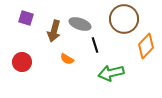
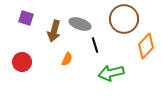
orange semicircle: rotated 96 degrees counterclockwise
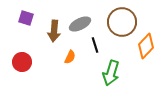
brown circle: moved 2 px left, 3 px down
gray ellipse: rotated 45 degrees counterclockwise
brown arrow: rotated 10 degrees counterclockwise
orange semicircle: moved 3 px right, 2 px up
green arrow: rotated 60 degrees counterclockwise
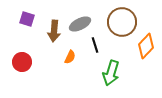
purple square: moved 1 px right, 1 px down
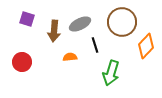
orange semicircle: rotated 120 degrees counterclockwise
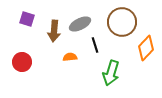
orange diamond: moved 2 px down
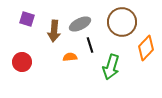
black line: moved 5 px left
green arrow: moved 6 px up
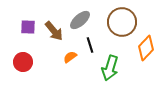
purple square: moved 1 px right, 8 px down; rotated 14 degrees counterclockwise
gray ellipse: moved 4 px up; rotated 15 degrees counterclockwise
brown arrow: rotated 45 degrees counterclockwise
orange semicircle: rotated 32 degrees counterclockwise
red circle: moved 1 px right
green arrow: moved 1 px left, 1 px down
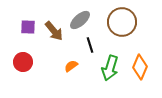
orange diamond: moved 6 px left, 19 px down; rotated 20 degrees counterclockwise
orange semicircle: moved 1 px right, 9 px down
